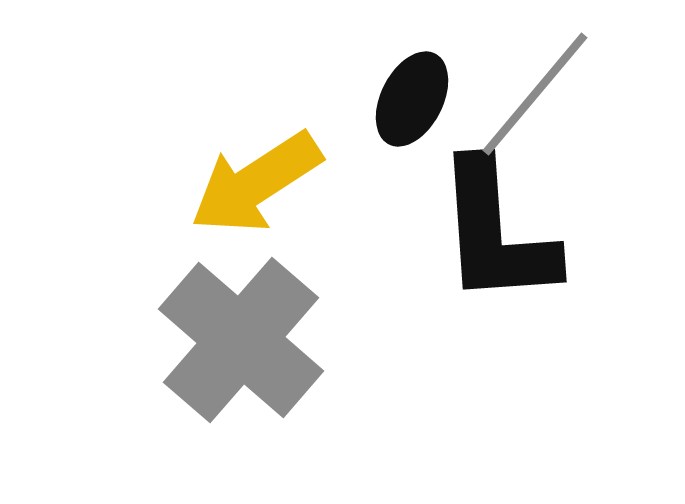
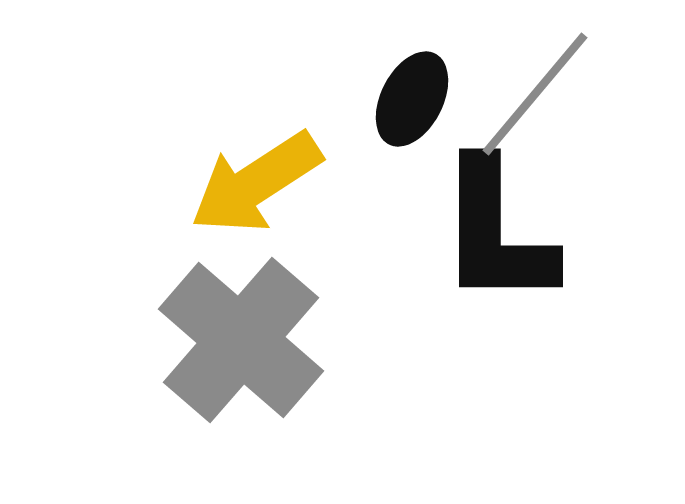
black L-shape: rotated 4 degrees clockwise
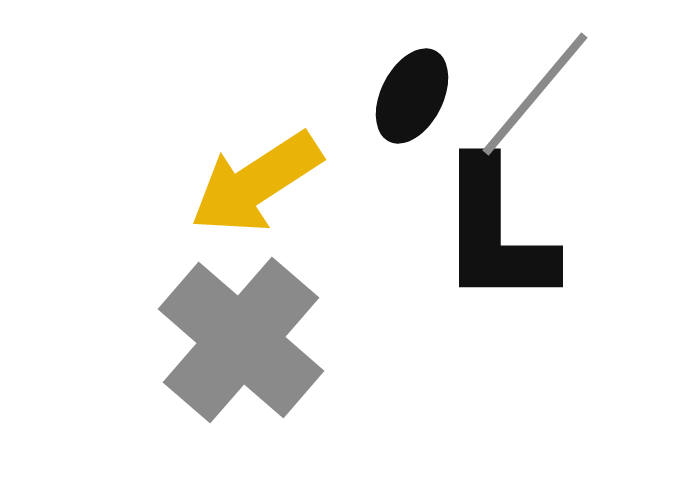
black ellipse: moved 3 px up
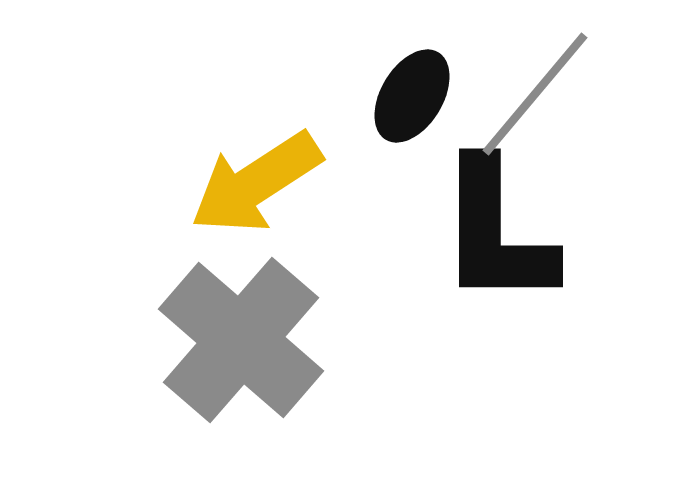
black ellipse: rotated 4 degrees clockwise
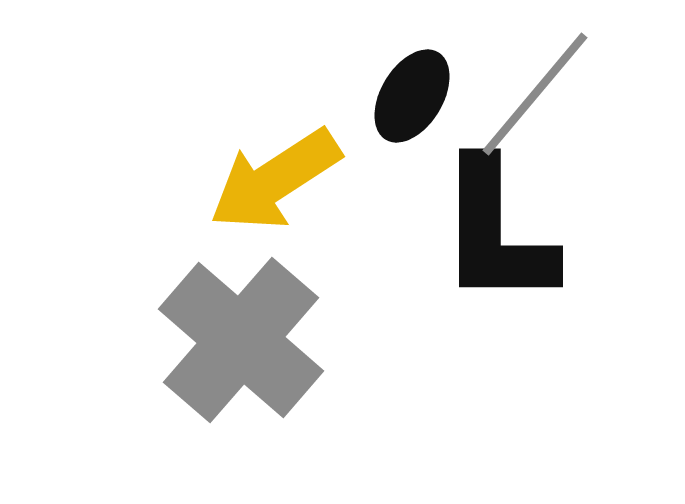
yellow arrow: moved 19 px right, 3 px up
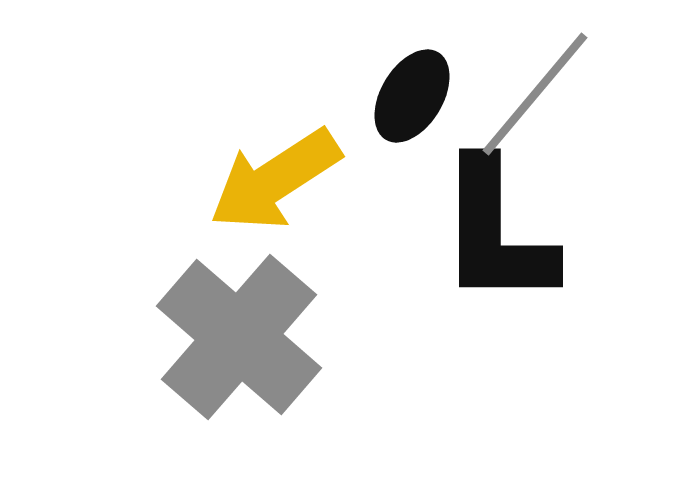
gray cross: moved 2 px left, 3 px up
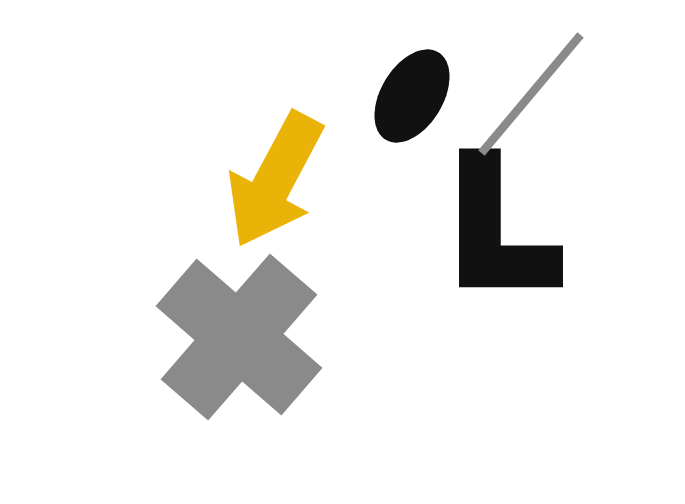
gray line: moved 4 px left
yellow arrow: rotated 29 degrees counterclockwise
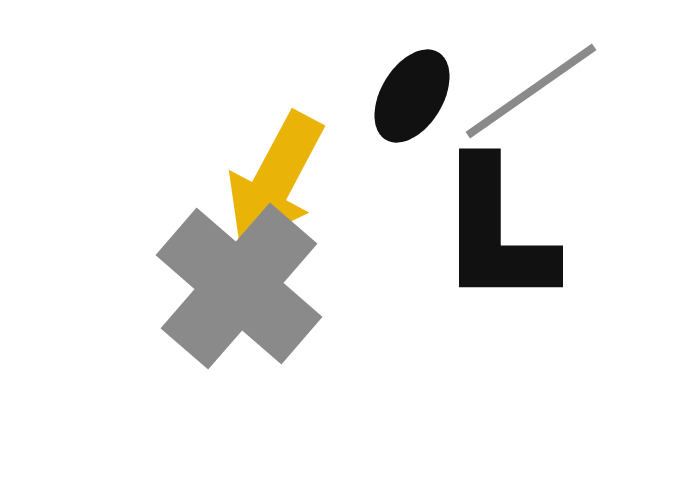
gray line: moved 3 px up; rotated 15 degrees clockwise
gray cross: moved 51 px up
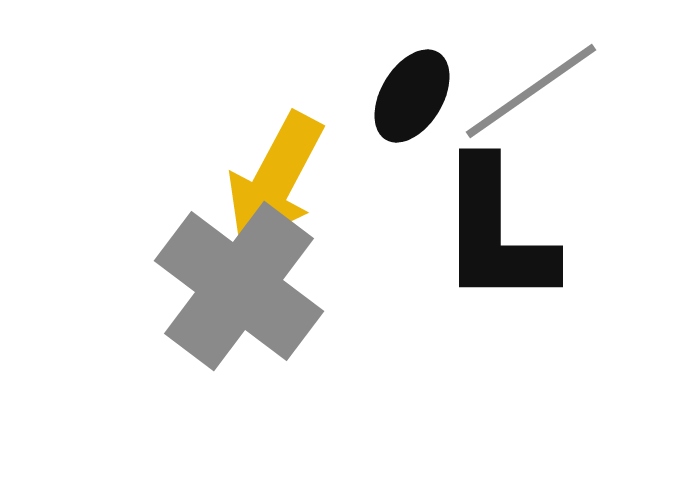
gray cross: rotated 4 degrees counterclockwise
